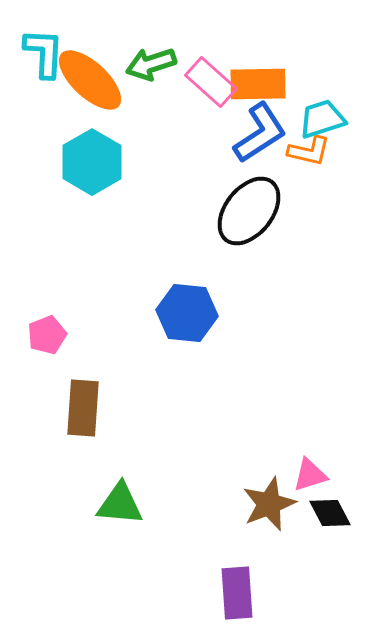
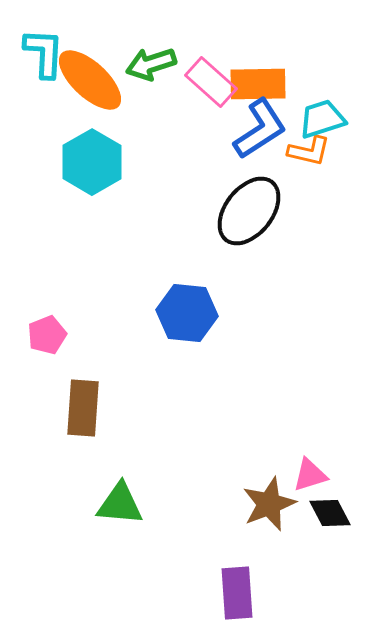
blue L-shape: moved 4 px up
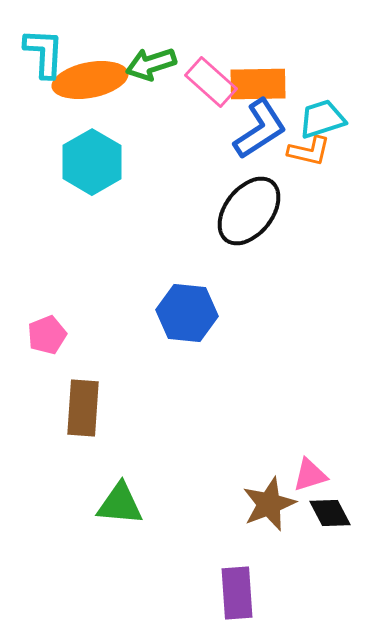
orange ellipse: rotated 54 degrees counterclockwise
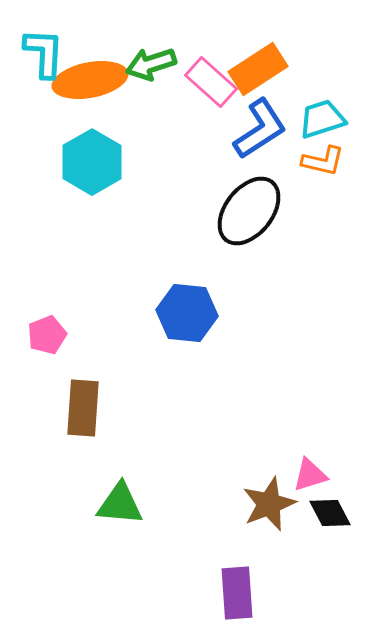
orange rectangle: moved 15 px up; rotated 32 degrees counterclockwise
orange L-shape: moved 14 px right, 10 px down
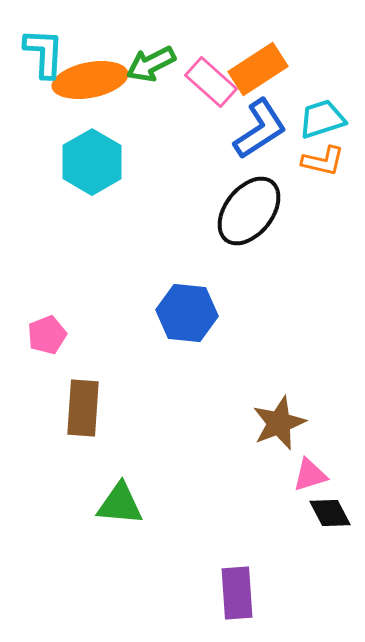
green arrow: rotated 9 degrees counterclockwise
brown star: moved 10 px right, 81 px up
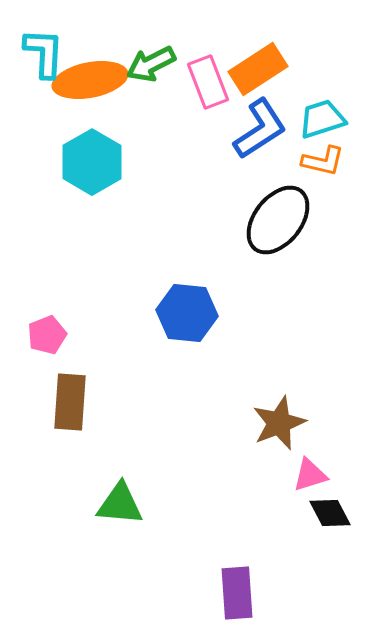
pink rectangle: moved 3 px left; rotated 27 degrees clockwise
black ellipse: moved 29 px right, 9 px down
brown rectangle: moved 13 px left, 6 px up
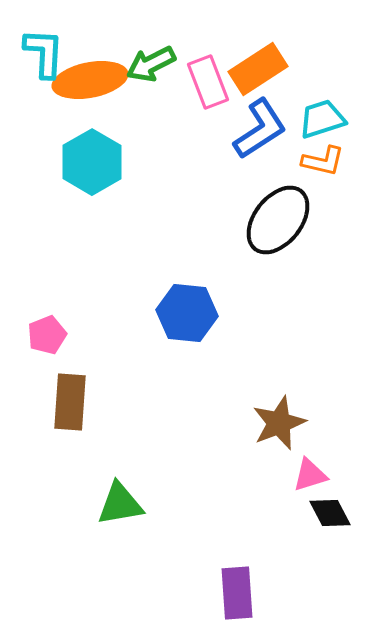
green triangle: rotated 15 degrees counterclockwise
